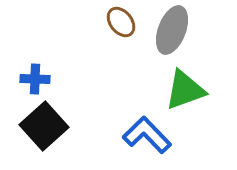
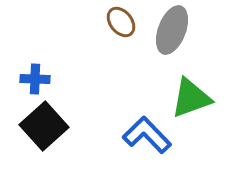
green triangle: moved 6 px right, 8 px down
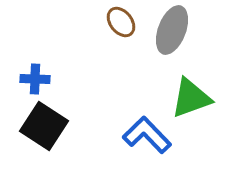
black square: rotated 15 degrees counterclockwise
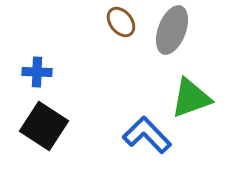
blue cross: moved 2 px right, 7 px up
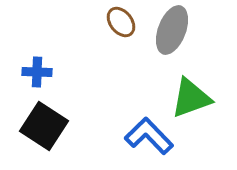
blue L-shape: moved 2 px right, 1 px down
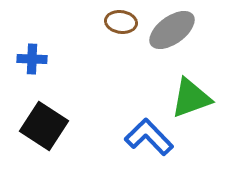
brown ellipse: rotated 44 degrees counterclockwise
gray ellipse: rotated 33 degrees clockwise
blue cross: moved 5 px left, 13 px up
blue L-shape: moved 1 px down
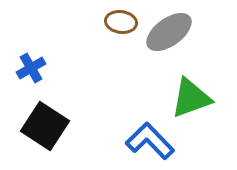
gray ellipse: moved 3 px left, 2 px down
blue cross: moved 1 px left, 9 px down; rotated 32 degrees counterclockwise
black square: moved 1 px right
blue L-shape: moved 1 px right, 4 px down
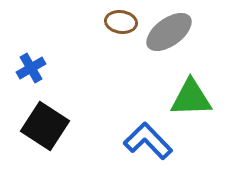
green triangle: rotated 18 degrees clockwise
blue L-shape: moved 2 px left
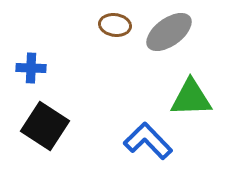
brown ellipse: moved 6 px left, 3 px down
blue cross: rotated 32 degrees clockwise
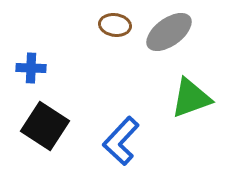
green triangle: rotated 18 degrees counterclockwise
blue L-shape: moved 27 px left; rotated 93 degrees counterclockwise
